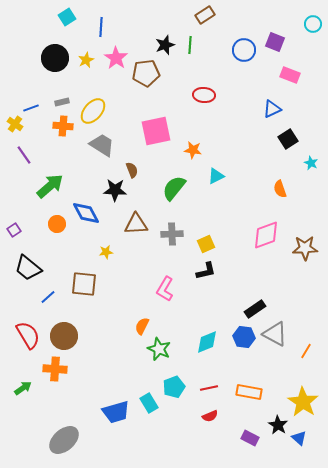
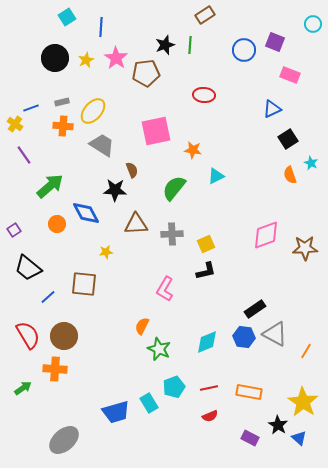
orange semicircle at (280, 189): moved 10 px right, 14 px up
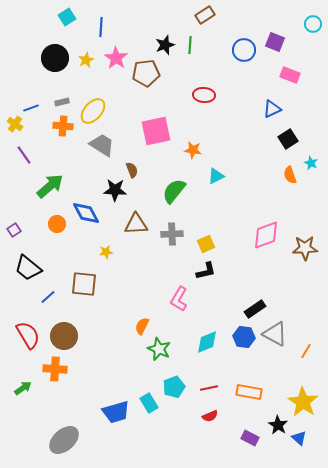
green semicircle at (174, 188): moved 3 px down
pink L-shape at (165, 289): moved 14 px right, 10 px down
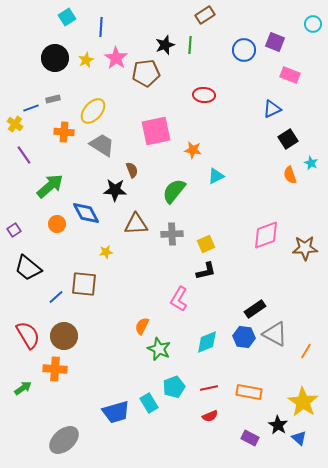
gray rectangle at (62, 102): moved 9 px left, 3 px up
orange cross at (63, 126): moved 1 px right, 6 px down
blue line at (48, 297): moved 8 px right
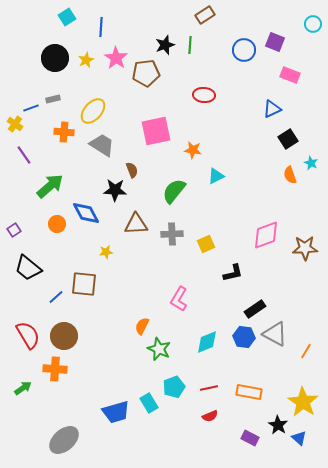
black L-shape at (206, 271): moved 27 px right, 2 px down
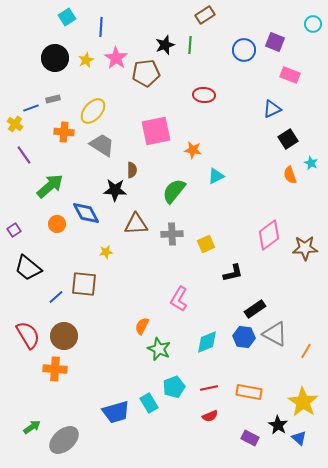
brown semicircle at (132, 170): rotated 21 degrees clockwise
pink diamond at (266, 235): moved 3 px right; rotated 16 degrees counterclockwise
green arrow at (23, 388): moved 9 px right, 39 px down
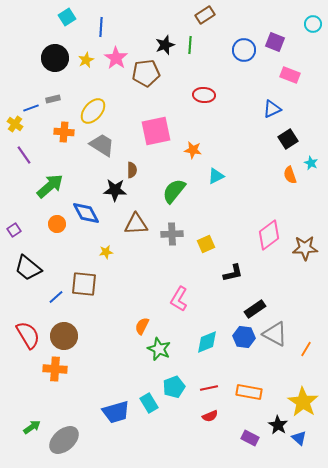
orange line at (306, 351): moved 2 px up
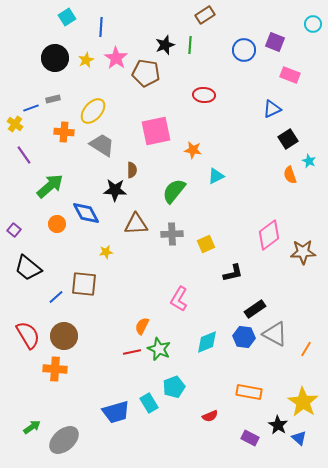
brown pentagon at (146, 73): rotated 16 degrees clockwise
cyan star at (311, 163): moved 2 px left, 2 px up
purple square at (14, 230): rotated 16 degrees counterclockwise
brown star at (305, 248): moved 2 px left, 4 px down
red line at (209, 388): moved 77 px left, 36 px up
